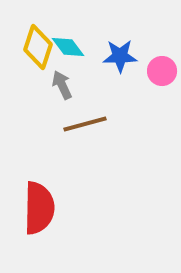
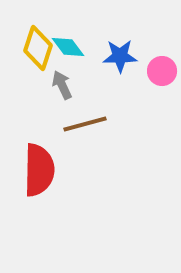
yellow diamond: moved 1 px down
red semicircle: moved 38 px up
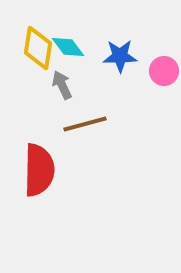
yellow diamond: rotated 9 degrees counterclockwise
pink circle: moved 2 px right
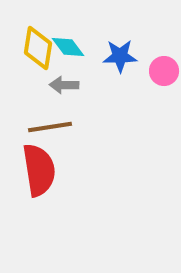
gray arrow: moved 2 px right; rotated 64 degrees counterclockwise
brown line: moved 35 px left, 3 px down; rotated 6 degrees clockwise
red semicircle: rotated 10 degrees counterclockwise
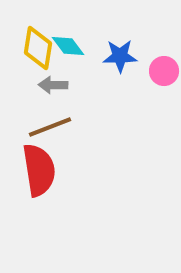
cyan diamond: moved 1 px up
gray arrow: moved 11 px left
brown line: rotated 12 degrees counterclockwise
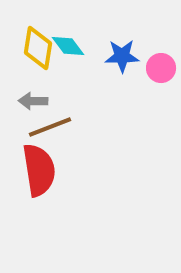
blue star: moved 2 px right
pink circle: moved 3 px left, 3 px up
gray arrow: moved 20 px left, 16 px down
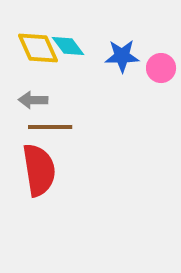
yellow diamond: rotated 33 degrees counterclockwise
gray arrow: moved 1 px up
brown line: rotated 21 degrees clockwise
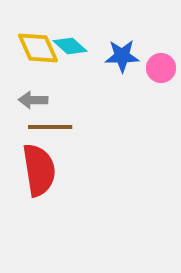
cyan diamond: moved 2 px right; rotated 12 degrees counterclockwise
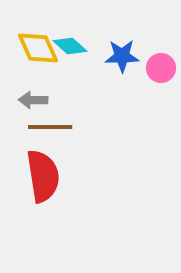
red semicircle: moved 4 px right, 6 px down
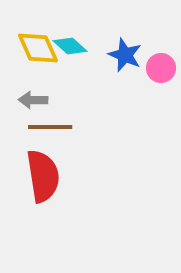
blue star: moved 3 px right, 1 px up; rotated 24 degrees clockwise
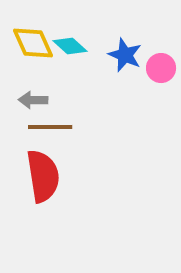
yellow diamond: moved 5 px left, 5 px up
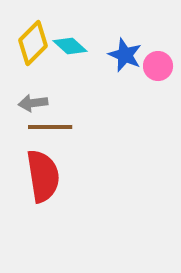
yellow diamond: rotated 69 degrees clockwise
pink circle: moved 3 px left, 2 px up
gray arrow: moved 3 px down; rotated 8 degrees counterclockwise
